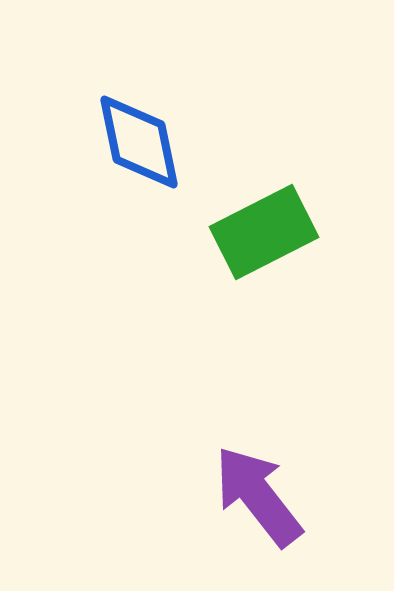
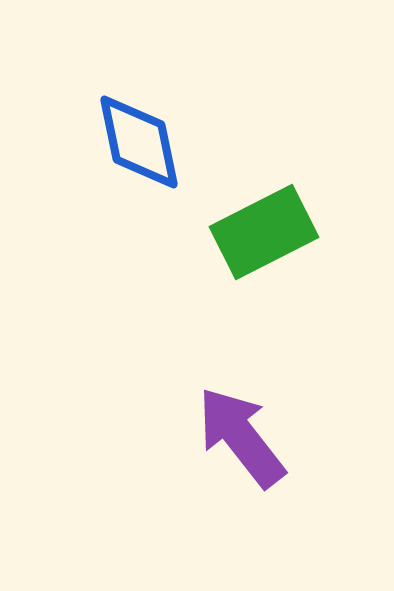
purple arrow: moved 17 px left, 59 px up
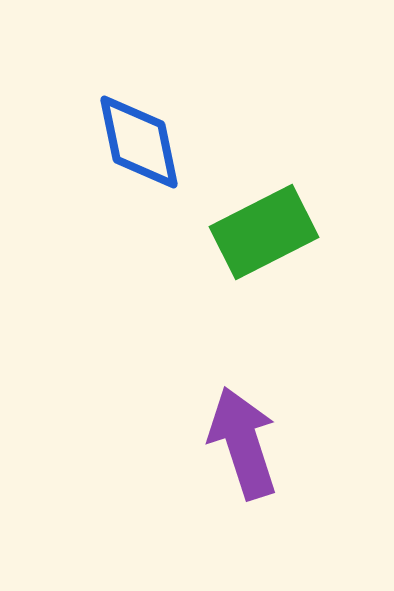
purple arrow: moved 2 px right, 6 px down; rotated 20 degrees clockwise
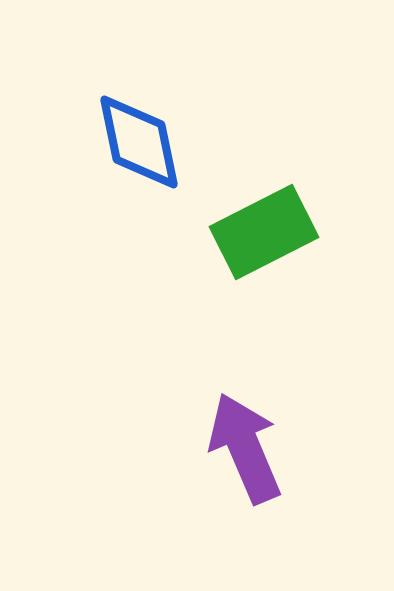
purple arrow: moved 2 px right, 5 px down; rotated 5 degrees counterclockwise
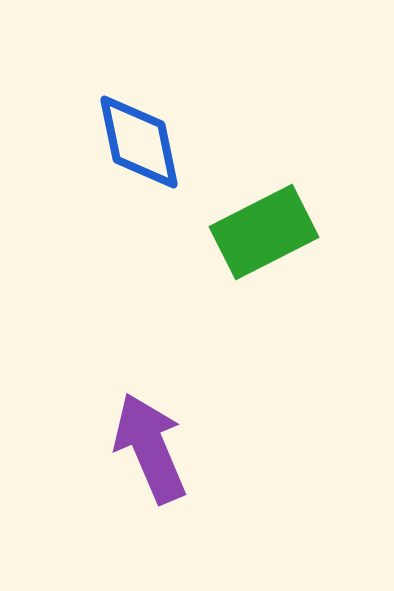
purple arrow: moved 95 px left
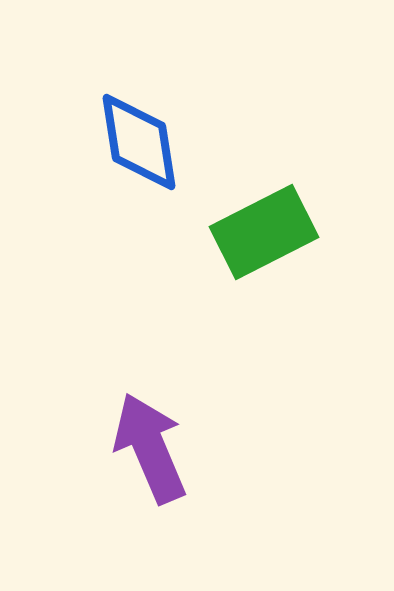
blue diamond: rotated 3 degrees clockwise
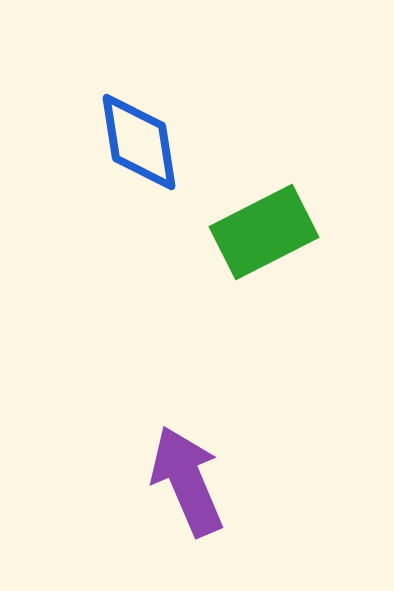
purple arrow: moved 37 px right, 33 px down
